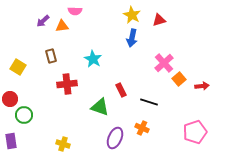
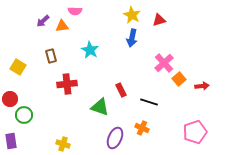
cyan star: moved 3 px left, 9 px up
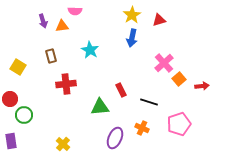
yellow star: rotated 12 degrees clockwise
purple arrow: rotated 64 degrees counterclockwise
red cross: moved 1 px left
green triangle: rotated 24 degrees counterclockwise
pink pentagon: moved 16 px left, 8 px up
yellow cross: rotated 24 degrees clockwise
